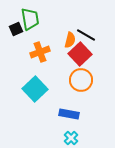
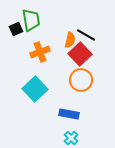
green trapezoid: moved 1 px right, 1 px down
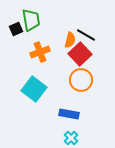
cyan square: moved 1 px left; rotated 10 degrees counterclockwise
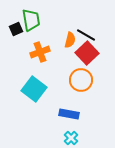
red square: moved 7 px right, 1 px up
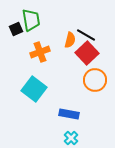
orange circle: moved 14 px right
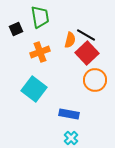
green trapezoid: moved 9 px right, 3 px up
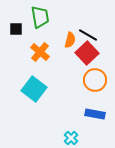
black square: rotated 24 degrees clockwise
black line: moved 2 px right
orange cross: rotated 30 degrees counterclockwise
blue rectangle: moved 26 px right
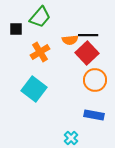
green trapezoid: rotated 50 degrees clockwise
black line: rotated 30 degrees counterclockwise
orange semicircle: rotated 70 degrees clockwise
orange cross: rotated 18 degrees clockwise
blue rectangle: moved 1 px left, 1 px down
